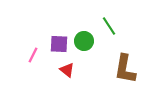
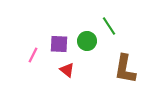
green circle: moved 3 px right
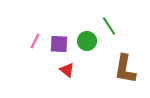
pink line: moved 2 px right, 14 px up
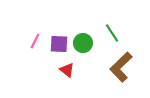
green line: moved 3 px right, 7 px down
green circle: moved 4 px left, 2 px down
brown L-shape: moved 4 px left, 2 px up; rotated 36 degrees clockwise
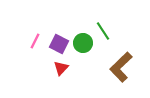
green line: moved 9 px left, 2 px up
purple square: rotated 24 degrees clockwise
red triangle: moved 6 px left, 2 px up; rotated 35 degrees clockwise
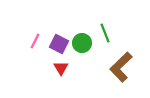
green line: moved 2 px right, 2 px down; rotated 12 degrees clockwise
green circle: moved 1 px left
red triangle: rotated 14 degrees counterclockwise
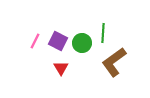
green line: moved 2 px left; rotated 24 degrees clockwise
purple square: moved 1 px left, 3 px up
brown L-shape: moved 7 px left, 5 px up; rotated 8 degrees clockwise
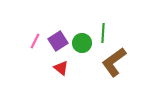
purple square: rotated 30 degrees clockwise
red triangle: rotated 21 degrees counterclockwise
